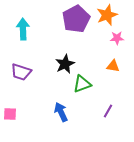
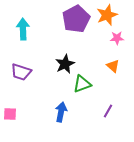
orange triangle: rotated 32 degrees clockwise
blue arrow: rotated 36 degrees clockwise
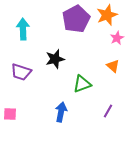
pink star: rotated 24 degrees counterclockwise
black star: moved 10 px left, 5 px up; rotated 12 degrees clockwise
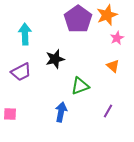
purple pentagon: moved 2 px right; rotated 8 degrees counterclockwise
cyan arrow: moved 2 px right, 5 px down
purple trapezoid: rotated 45 degrees counterclockwise
green triangle: moved 2 px left, 2 px down
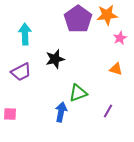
orange star: rotated 15 degrees clockwise
pink star: moved 3 px right
orange triangle: moved 3 px right, 3 px down; rotated 24 degrees counterclockwise
green triangle: moved 2 px left, 7 px down
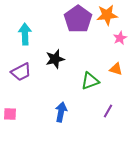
green triangle: moved 12 px right, 12 px up
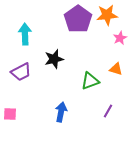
black star: moved 1 px left
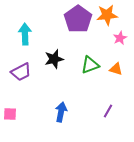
green triangle: moved 16 px up
